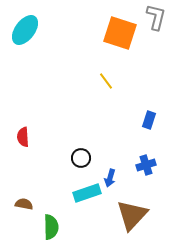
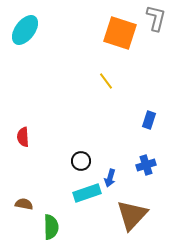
gray L-shape: moved 1 px down
black circle: moved 3 px down
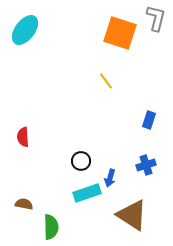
brown triangle: rotated 40 degrees counterclockwise
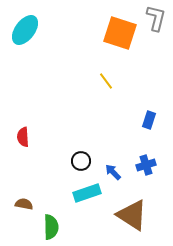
blue arrow: moved 3 px right, 6 px up; rotated 120 degrees clockwise
